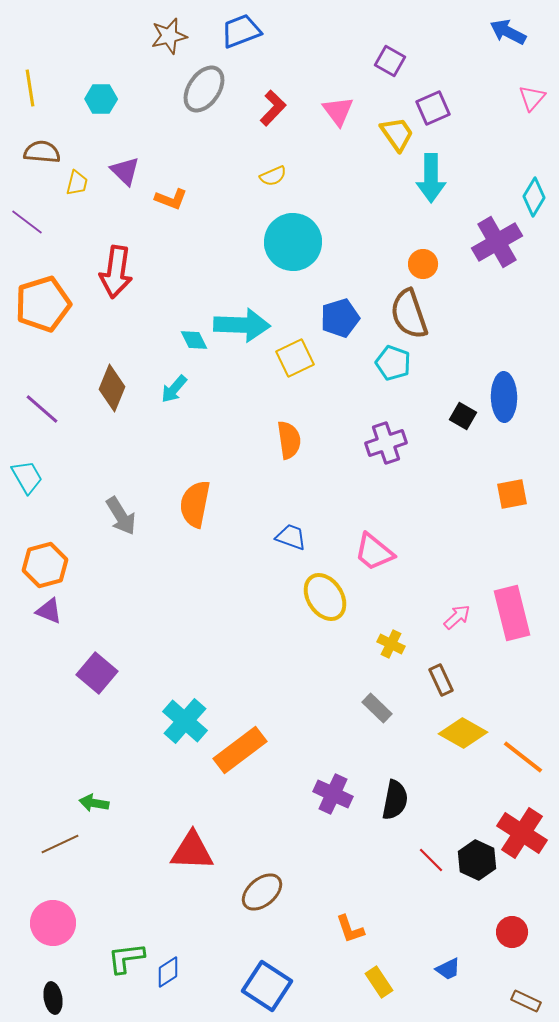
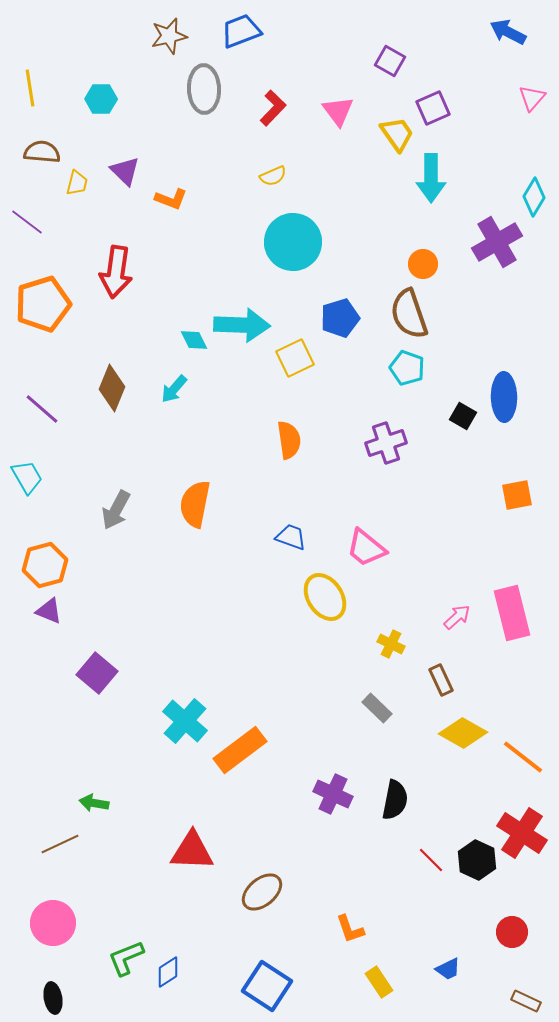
gray ellipse at (204, 89): rotated 36 degrees counterclockwise
cyan pentagon at (393, 363): moved 14 px right, 5 px down
orange square at (512, 494): moved 5 px right, 1 px down
gray arrow at (121, 516): moved 5 px left, 6 px up; rotated 60 degrees clockwise
pink trapezoid at (374, 552): moved 8 px left, 4 px up
green L-shape at (126, 958): rotated 15 degrees counterclockwise
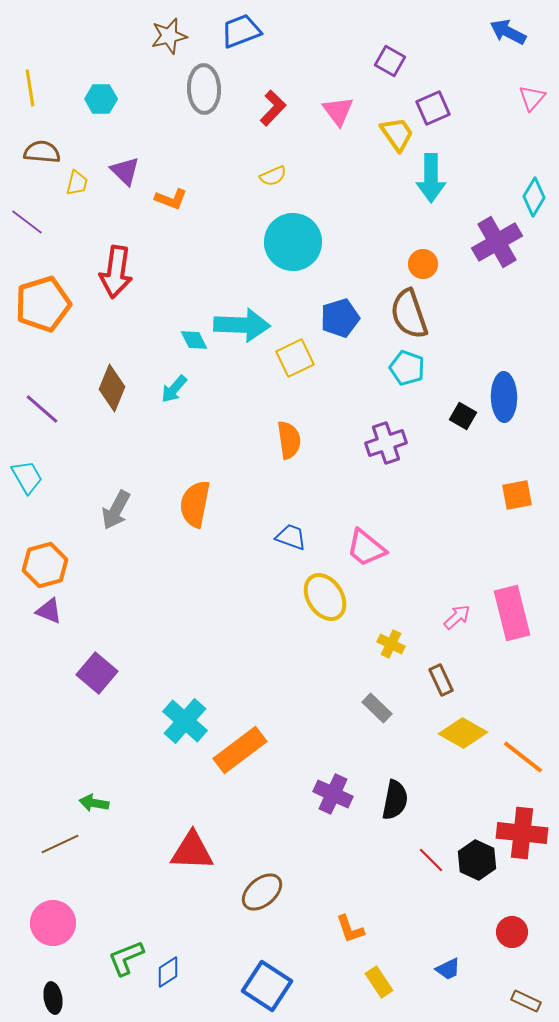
red cross at (522, 833): rotated 27 degrees counterclockwise
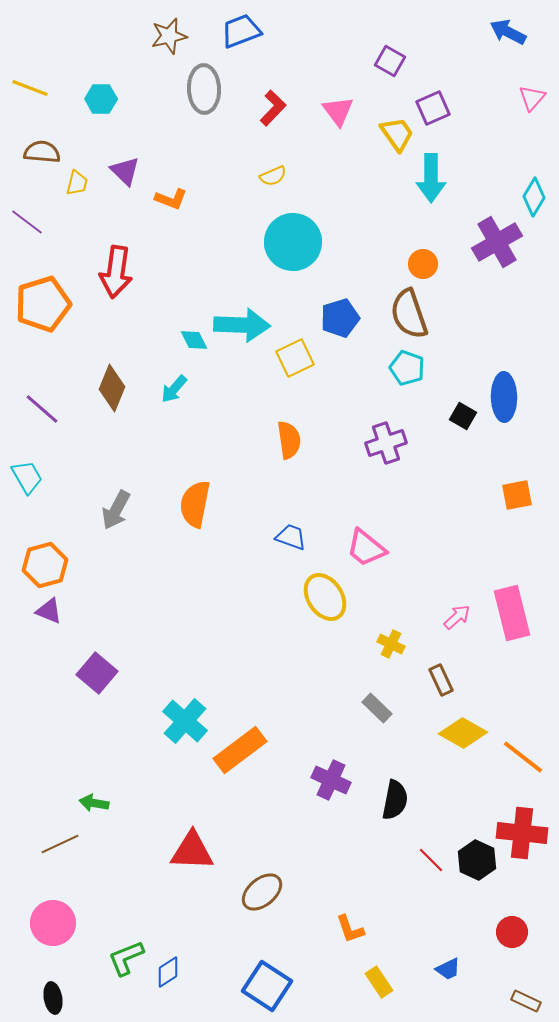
yellow line at (30, 88): rotated 60 degrees counterclockwise
purple cross at (333, 794): moved 2 px left, 14 px up
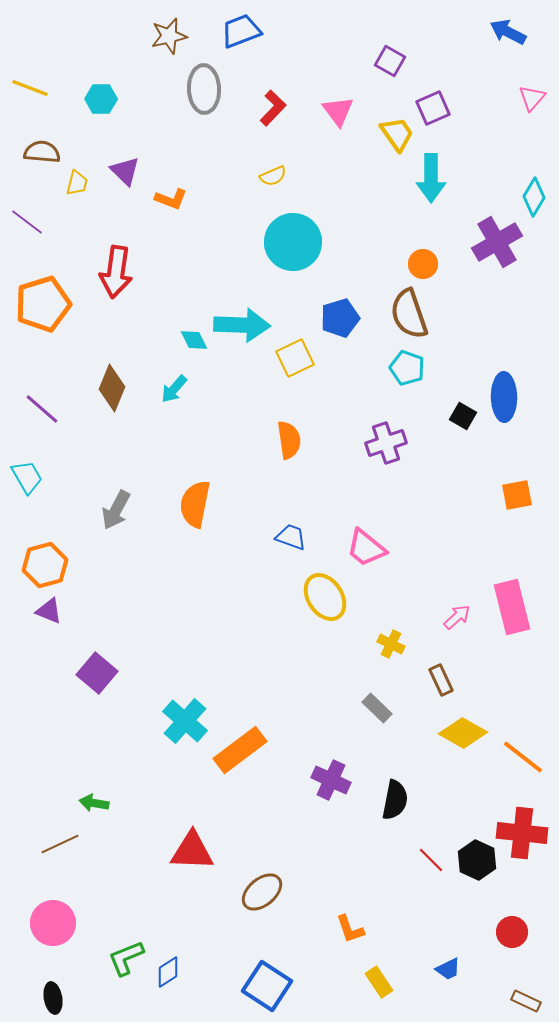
pink rectangle at (512, 613): moved 6 px up
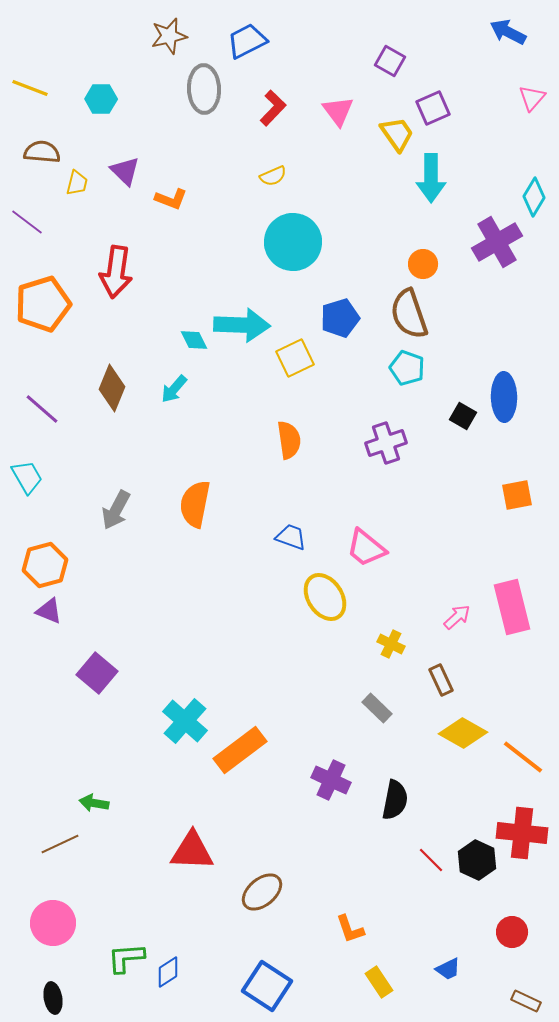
blue trapezoid at (241, 31): moved 6 px right, 10 px down; rotated 6 degrees counterclockwise
green L-shape at (126, 958): rotated 18 degrees clockwise
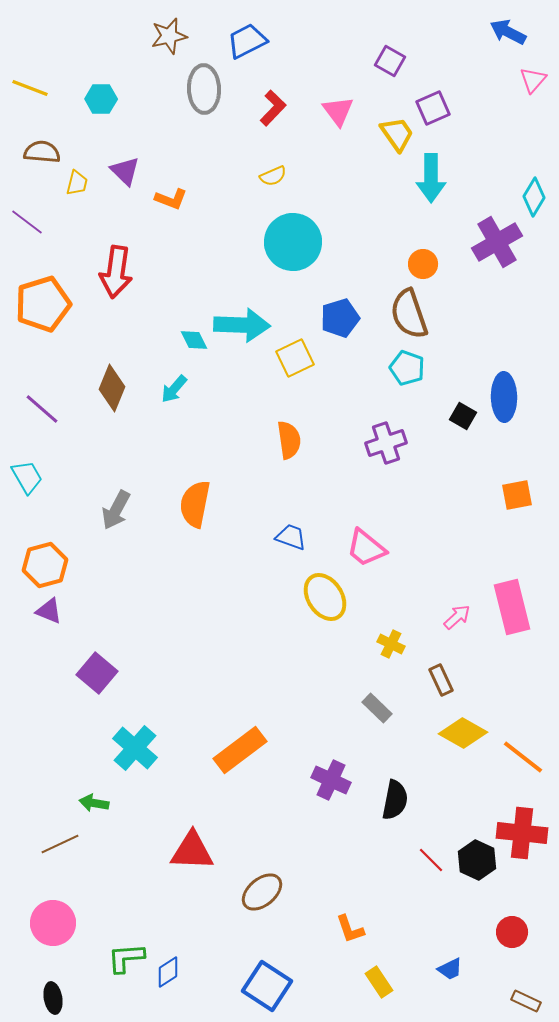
pink triangle at (532, 98): moved 1 px right, 18 px up
cyan cross at (185, 721): moved 50 px left, 27 px down
blue trapezoid at (448, 969): moved 2 px right
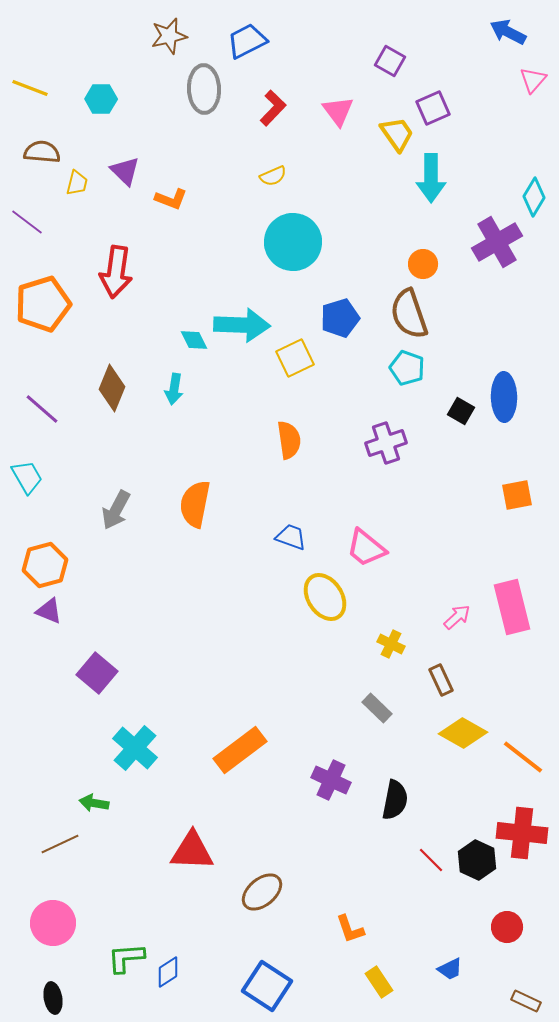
cyan arrow at (174, 389): rotated 32 degrees counterclockwise
black square at (463, 416): moved 2 px left, 5 px up
red circle at (512, 932): moved 5 px left, 5 px up
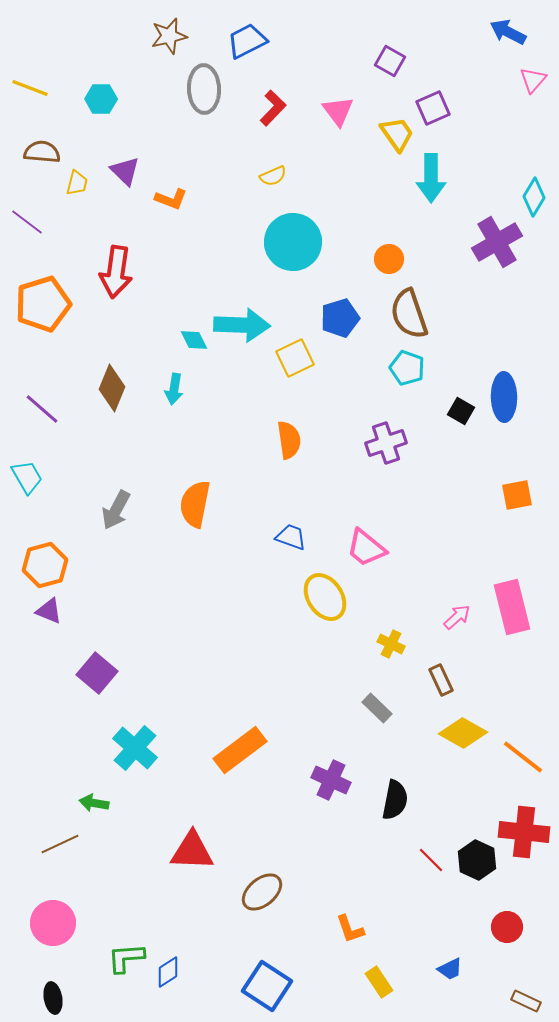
orange circle at (423, 264): moved 34 px left, 5 px up
red cross at (522, 833): moved 2 px right, 1 px up
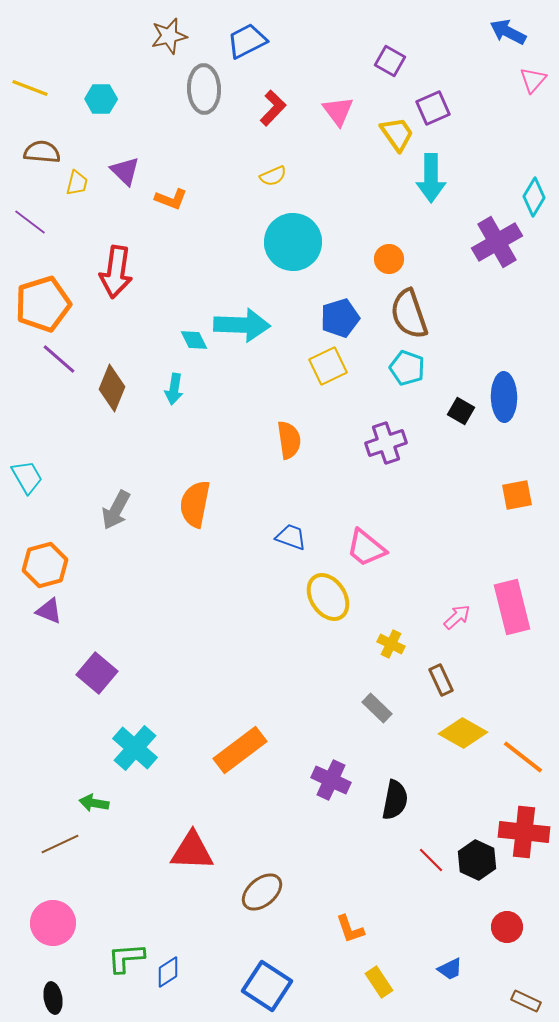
purple line at (27, 222): moved 3 px right
yellow square at (295, 358): moved 33 px right, 8 px down
purple line at (42, 409): moved 17 px right, 50 px up
yellow ellipse at (325, 597): moved 3 px right
